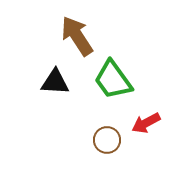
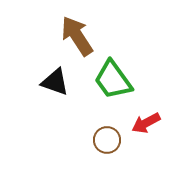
black triangle: rotated 16 degrees clockwise
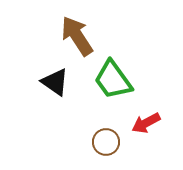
black triangle: rotated 16 degrees clockwise
brown circle: moved 1 px left, 2 px down
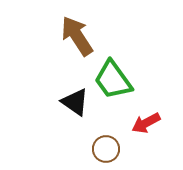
black triangle: moved 20 px right, 20 px down
brown circle: moved 7 px down
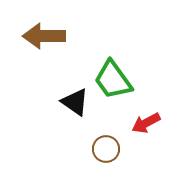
brown arrow: moved 33 px left; rotated 57 degrees counterclockwise
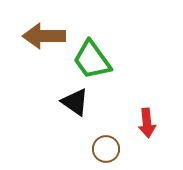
green trapezoid: moved 21 px left, 20 px up
red arrow: moved 1 px right; rotated 68 degrees counterclockwise
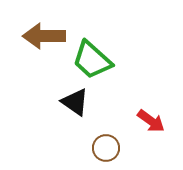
green trapezoid: rotated 12 degrees counterclockwise
red arrow: moved 4 px right, 2 px up; rotated 48 degrees counterclockwise
brown circle: moved 1 px up
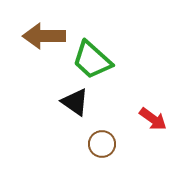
red arrow: moved 2 px right, 2 px up
brown circle: moved 4 px left, 4 px up
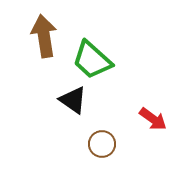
brown arrow: rotated 81 degrees clockwise
black triangle: moved 2 px left, 2 px up
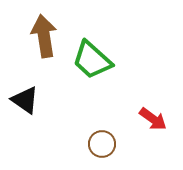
black triangle: moved 48 px left
